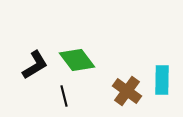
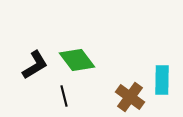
brown cross: moved 3 px right, 6 px down
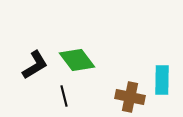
brown cross: rotated 24 degrees counterclockwise
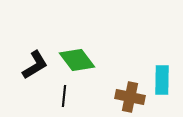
black line: rotated 20 degrees clockwise
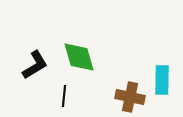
green diamond: moved 2 px right, 3 px up; rotated 21 degrees clockwise
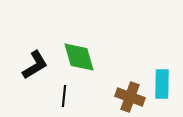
cyan rectangle: moved 4 px down
brown cross: rotated 8 degrees clockwise
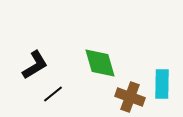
green diamond: moved 21 px right, 6 px down
black line: moved 11 px left, 2 px up; rotated 45 degrees clockwise
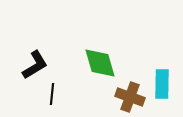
black line: moved 1 px left; rotated 45 degrees counterclockwise
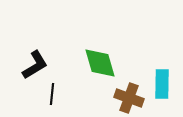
brown cross: moved 1 px left, 1 px down
